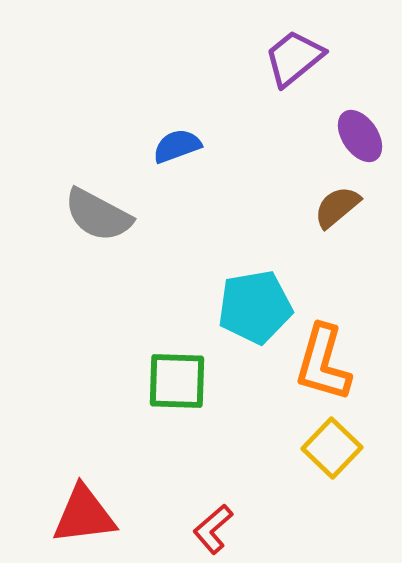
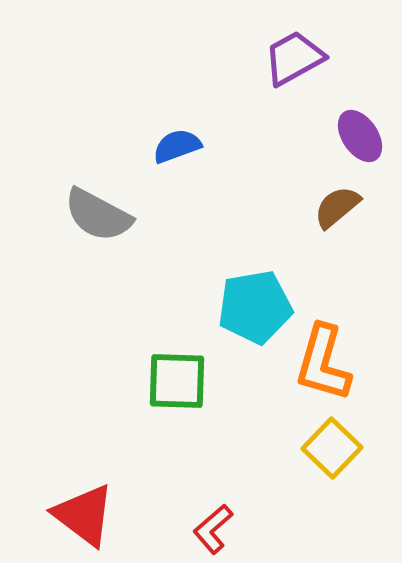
purple trapezoid: rotated 10 degrees clockwise
red triangle: rotated 44 degrees clockwise
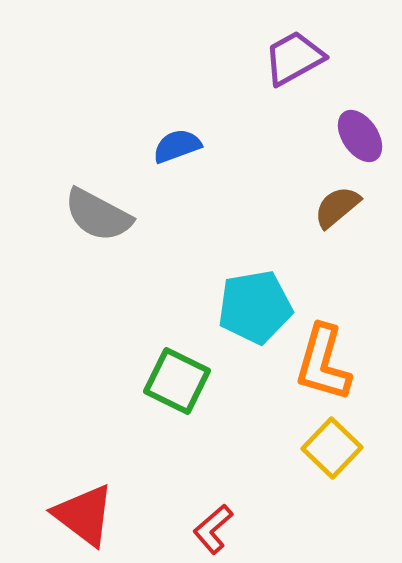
green square: rotated 24 degrees clockwise
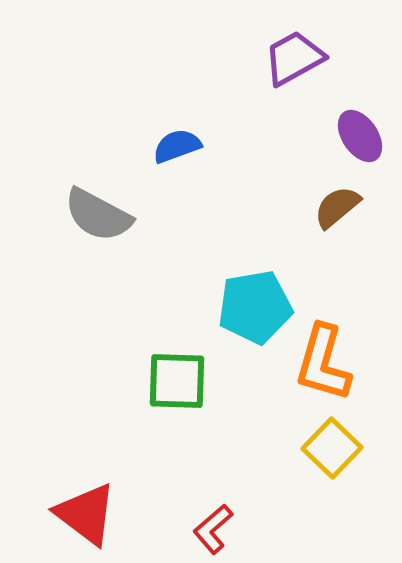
green square: rotated 24 degrees counterclockwise
red triangle: moved 2 px right, 1 px up
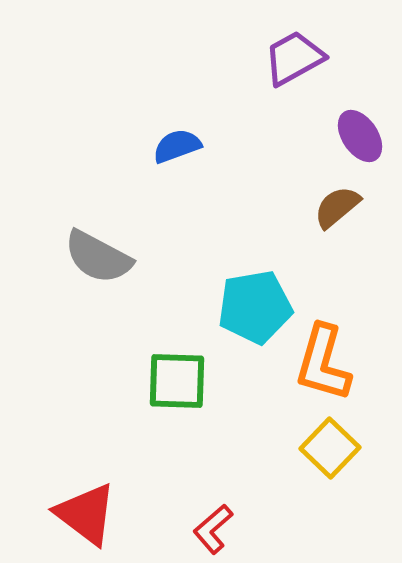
gray semicircle: moved 42 px down
yellow square: moved 2 px left
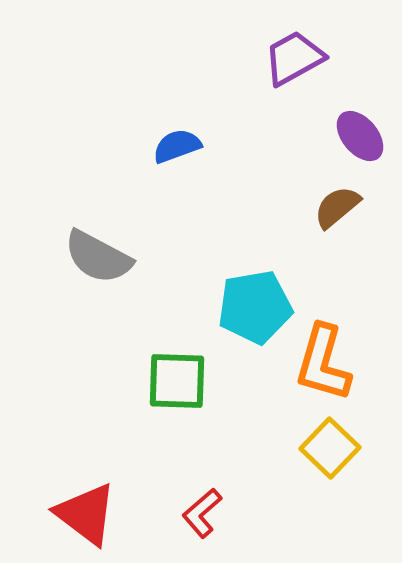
purple ellipse: rotated 6 degrees counterclockwise
red L-shape: moved 11 px left, 16 px up
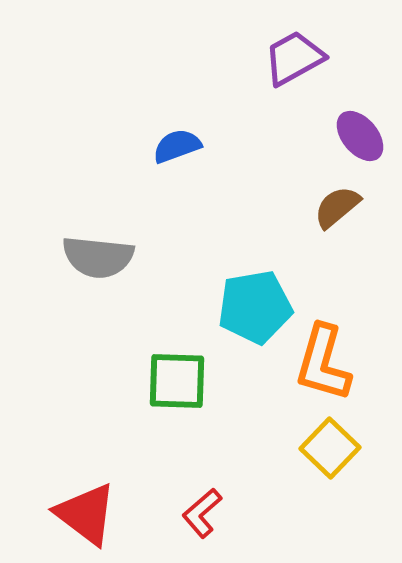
gray semicircle: rotated 22 degrees counterclockwise
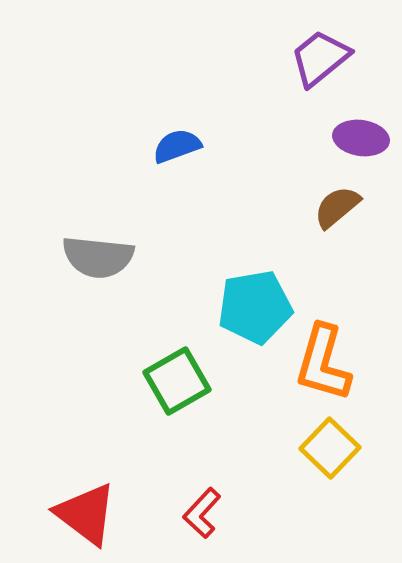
purple trapezoid: moved 26 px right; rotated 10 degrees counterclockwise
purple ellipse: moved 1 px right, 2 px down; rotated 42 degrees counterclockwise
green square: rotated 32 degrees counterclockwise
red L-shape: rotated 6 degrees counterclockwise
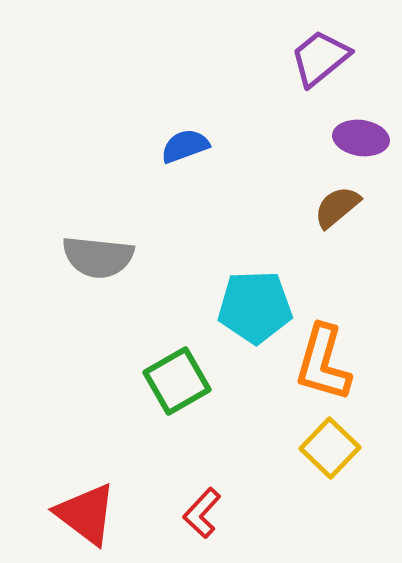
blue semicircle: moved 8 px right
cyan pentagon: rotated 8 degrees clockwise
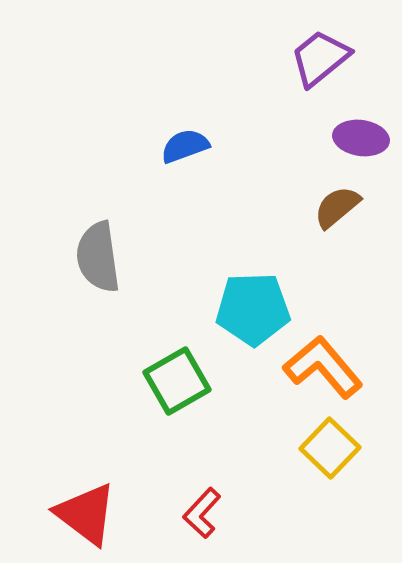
gray semicircle: rotated 76 degrees clockwise
cyan pentagon: moved 2 px left, 2 px down
orange L-shape: moved 4 px down; rotated 124 degrees clockwise
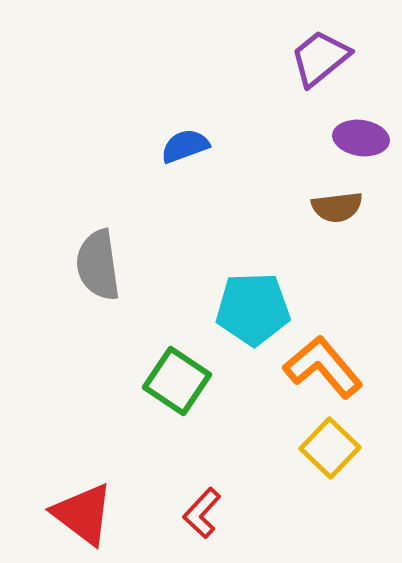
brown semicircle: rotated 147 degrees counterclockwise
gray semicircle: moved 8 px down
green square: rotated 26 degrees counterclockwise
red triangle: moved 3 px left
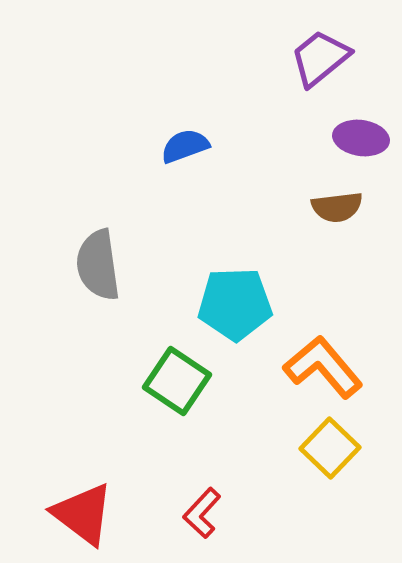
cyan pentagon: moved 18 px left, 5 px up
